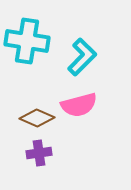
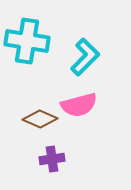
cyan L-shape: moved 3 px right
brown diamond: moved 3 px right, 1 px down
purple cross: moved 13 px right, 6 px down
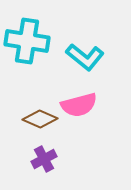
cyan L-shape: rotated 84 degrees clockwise
purple cross: moved 8 px left; rotated 20 degrees counterclockwise
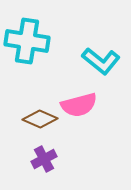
cyan L-shape: moved 16 px right, 4 px down
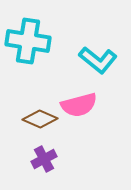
cyan cross: moved 1 px right
cyan L-shape: moved 3 px left, 1 px up
